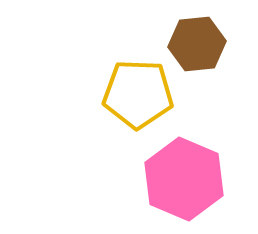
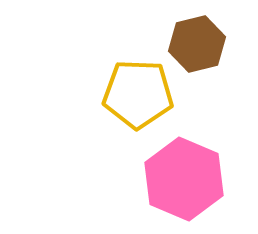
brown hexagon: rotated 8 degrees counterclockwise
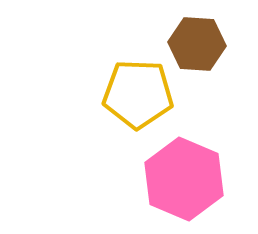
brown hexagon: rotated 18 degrees clockwise
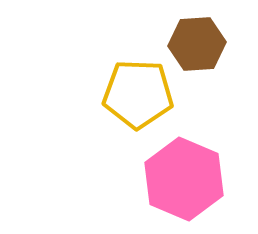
brown hexagon: rotated 8 degrees counterclockwise
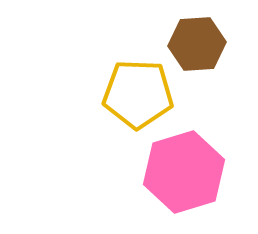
pink hexagon: moved 7 px up; rotated 20 degrees clockwise
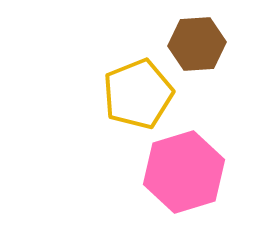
yellow pentagon: rotated 24 degrees counterclockwise
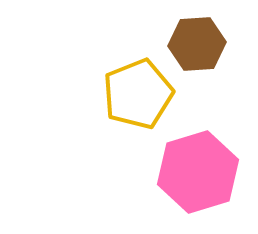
pink hexagon: moved 14 px right
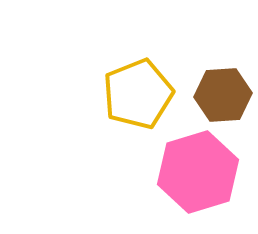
brown hexagon: moved 26 px right, 51 px down
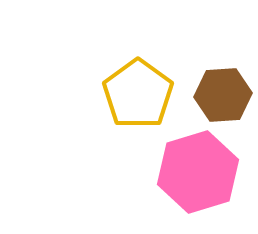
yellow pentagon: rotated 14 degrees counterclockwise
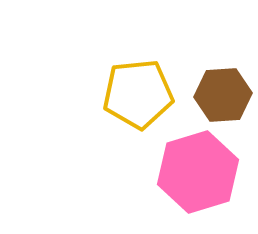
yellow pentagon: rotated 30 degrees clockwise
